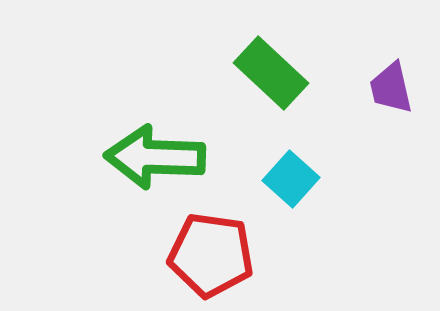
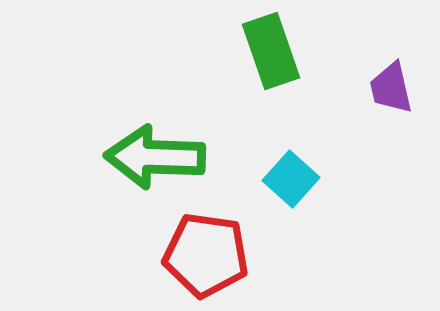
green rectangle: moved 22 px up; rotated 28 degrees clockwise
red pentagon: moved 5 px left
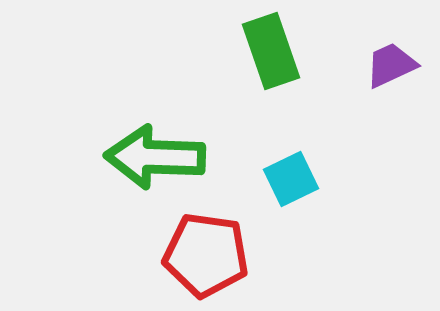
purple trapezoid: moved 23 px up; rotated 78 degrees clockwise
cyan square: rotated 22 degrees clockwise
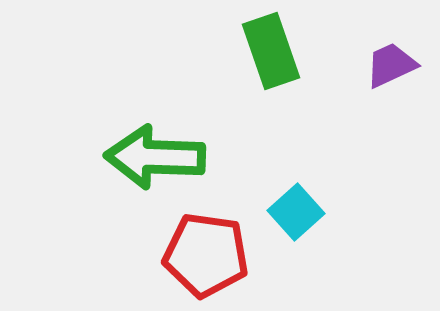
cyan square: moved 5 px right, 33 px down; rotated 16 degrees counterclockwise
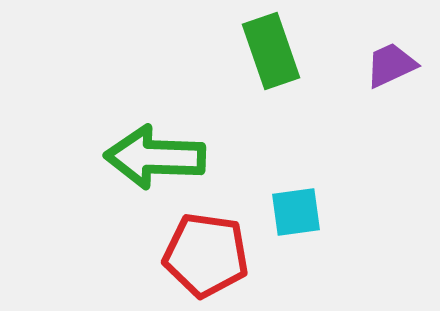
cyan square: rotated 34 degrees clockwise
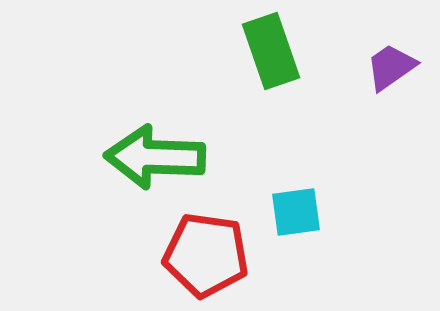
purple trapezoid: moved 2 px down; rotated 10 degrees counterclockwise
